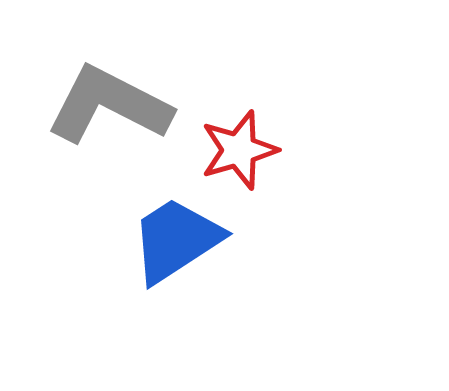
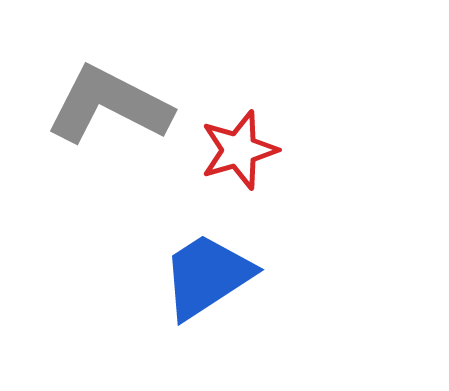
blue trapezoid: moved 31 px right, 36 px down
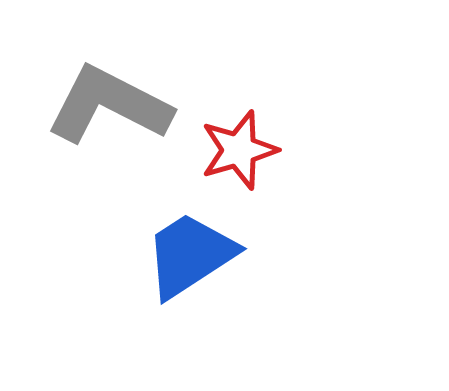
blue trapezoid: moved 17 px left, 21 px up
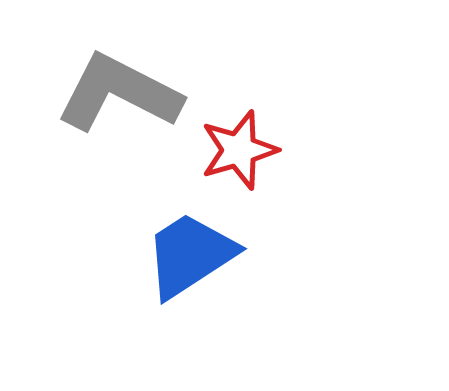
gray L-shape: moved 10 px right, 12 px up
